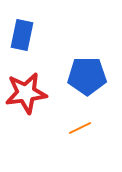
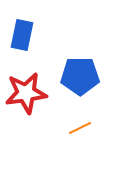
blue pentagon: moved 7 px left
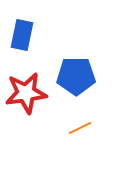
blue pentagon: moved 4 px left
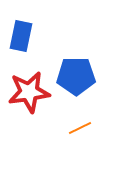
blue rectangle: moved 1 px left, 1 px down
red star: moved 3 px right, 1 px up
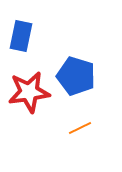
blue pentagon: rotated 18 degrees clockwise
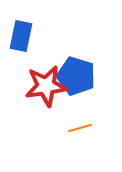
red star: moved 17 px right, 6 px up
orange line: rotated 10 degrees clockwise
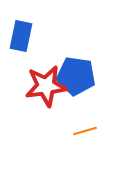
blue pentagon: rotated 9 degrees counterclockwise
orange line: moved 5 px right, 3 px down
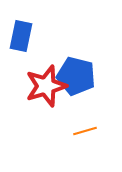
blue pentagon: rotated 6 degrees clockwise
red star: rotated 9 degrees counterclockwise
